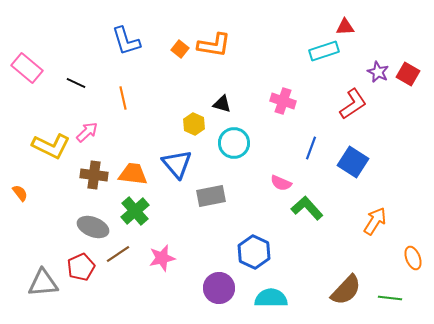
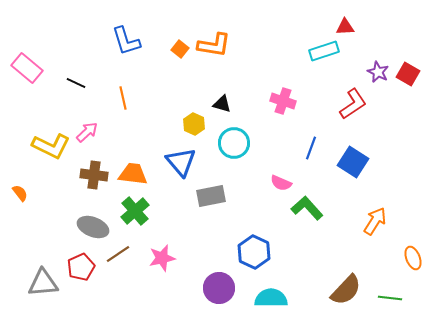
blue triangle: moved 4 px right, 2 px up
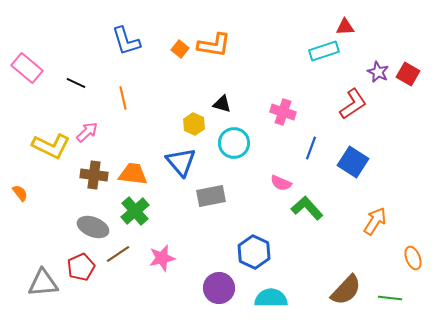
pink cross: moved 11 px down
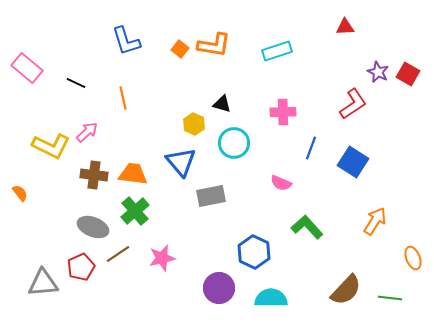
cyan rectangle: moved 47 px left
pink cross: rotated 20 degrees counterclockwise
green L-shape: moved 19 px down
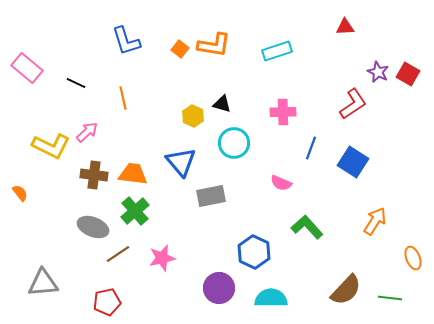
yellow hexagon: moved 1 px left, 8 px up
red pentagon: moved 26 px right, 35 px down; rotated 12 degrees clockwise
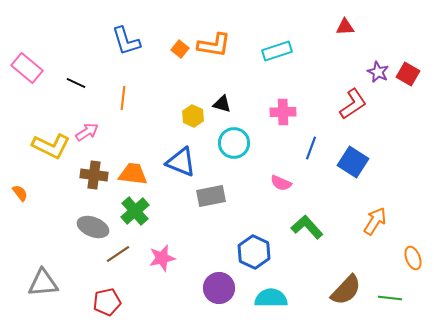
orange line: rotated 20 degrees clockwise
pink arrow: rotated 10 degrees clockwise
blue triangle: rotated 28 degrees counterclockwise
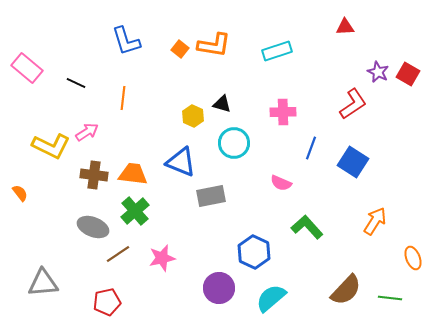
cyan semicircle: rotated 40 degrees counterclockwise
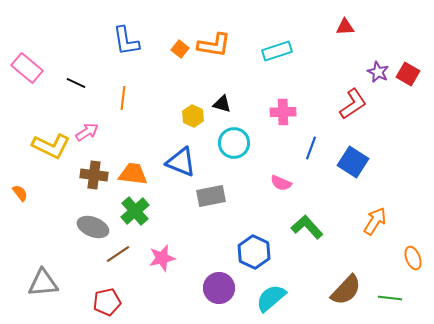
blue L-shape: rotated 8 degrees clockwise
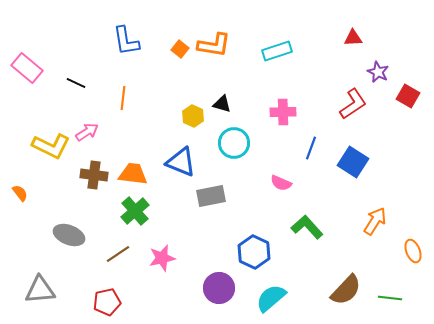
red triangle: moved 8 px right, 11 px down
red square: moved 22 px down
gray ellipse: moved 24 px left, 8 px down
orange ellipse: moved 7 px up
gray triangle: moved 3 px left, 7 px down
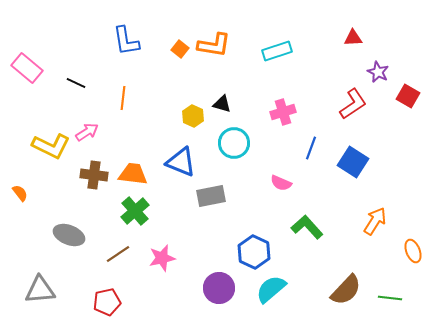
pink cross: rotated 15 degrees counterclockwise
cyan semicircle: moved 9 px up
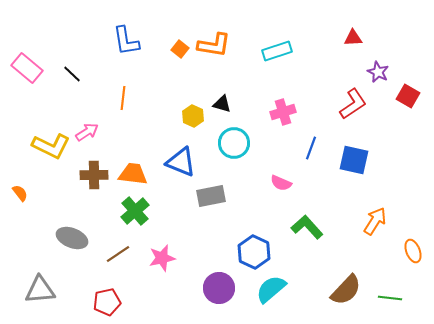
black line: moved 4 px left, 9 px up; rotated 18 degrees clockwise
blue square: moved 1 px right, 2 px up; rotated 20 degrees counterclockwise
brown cross: rotated 8 degrees counterclockwise
gray ellipse: moved 3 px right, 3 px down
